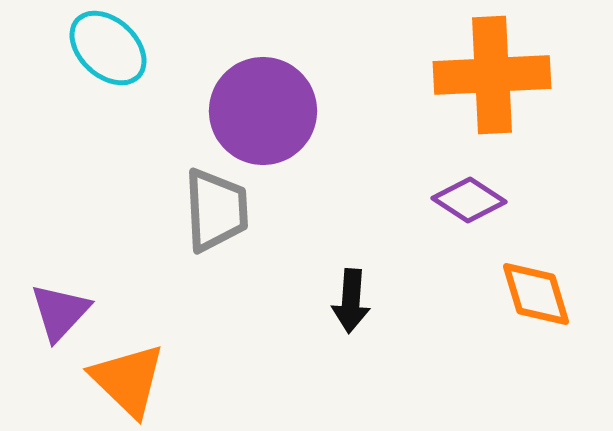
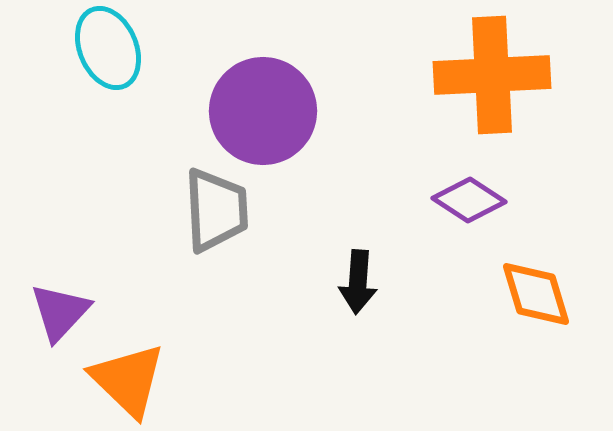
cyan ellipse: rotated 24 degrees clockwise
black arrow: moved 7 px right, 19 px up
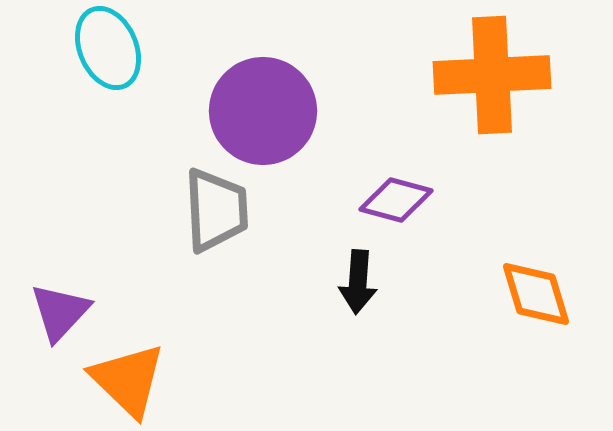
purple diamond: moved 73 px left; rotated 18 degrees counterclockwise
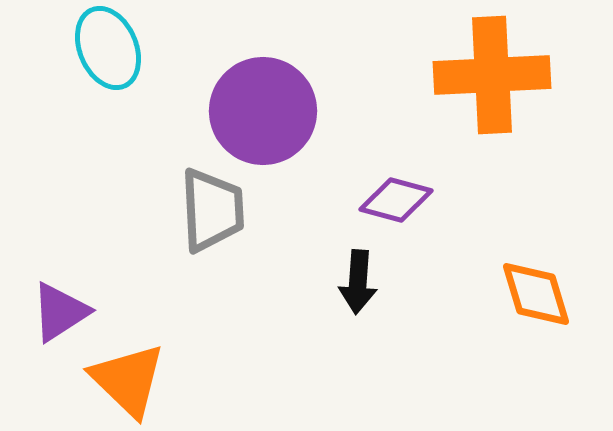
gray trapezoid: moved 4 px left
purple triangle: rotated 14 degrees clockwise
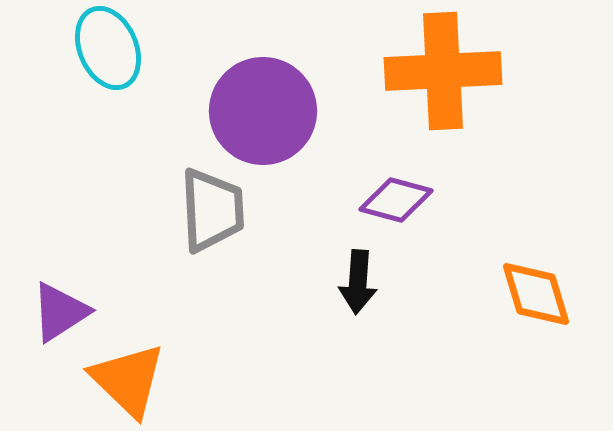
orange cross: moved 49 px left, 4 px up
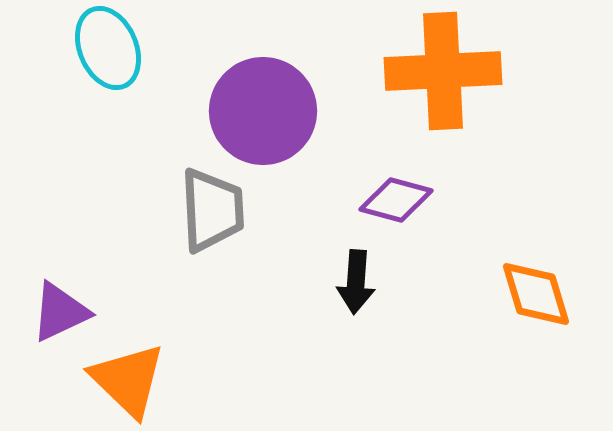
black arrow: moved 2 px left
purple triangle: rotated 8 degrees clockwise
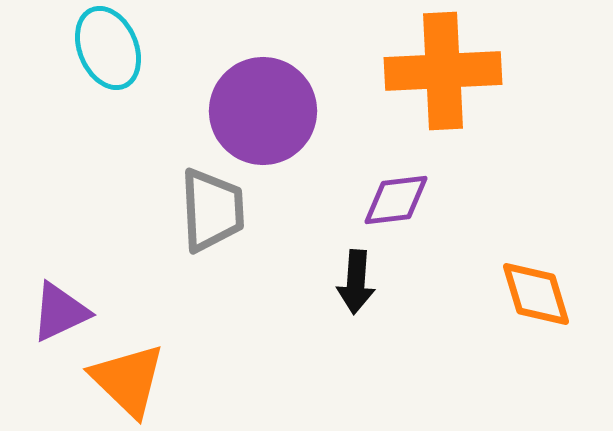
purple diamond: rotated 22 degrees counterclockwise
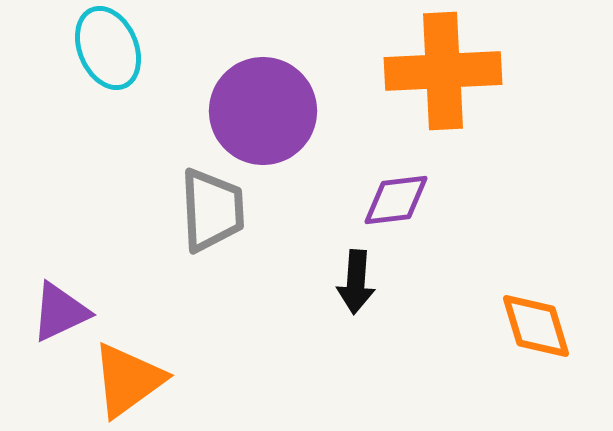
orange diamond: moved 32 px down
orange triangle: rotated 40 degrees clockwise
